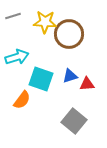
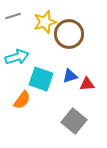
yellow star: rotated 20 degrees counterclockwise
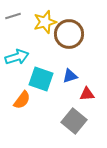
red triangle: moved 10 px down
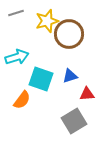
gray line: moved 3 px right, 3 px up
yellow star: moved 2 px right, 1 px up
gray square: rotated 20 degrees clockwise
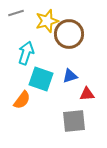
cyan arrow: moved 9 px right, 4 px up; rotated 55 degrees counterclockwise
gray square: rotated 25 degrees clockwise
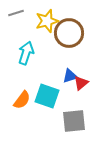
brown circle: moved 1 px up
cyan square: moved 6 px right, 17 px down
red triangle: moved 6 px left, 11 px up; rotated 35 degrees counterclockwise
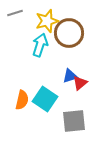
gray line: moved 1 px left
cyan arrow: moved 14 px right, 8 px up
red triangle: moved 1 px left
cyan square: moved 2 px left, 3 px down; rotated 15 degrees clockwise
orange semicircle: rotated 24 degrees counterclockwise
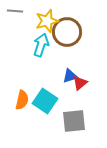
gray line: moved 2 px up; rotated 21 degrees clockwise
brown circle: moved 2 px left, 1 px up
cyan arrow: moved 1 px right
cyan square: moved 2 px down
